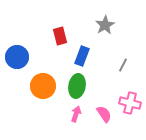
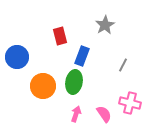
green ellipse: moved 3 px left, 4 px up
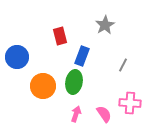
pink cross: rotated 10 degrees counterclockwise
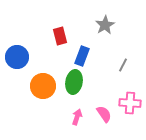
pink arrow: moved 1 px right, 3 px down
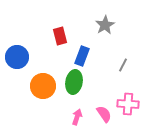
pink cross: moved 2 px left, 1 px down
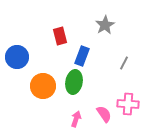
gray line: moved 1 px right, 2 px up
pink arrow: moved 1 px left, 2 px down
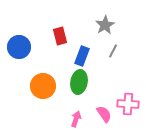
blue circle: moved 2 px right, 10 px up
gray line: moved 11 px left, 12 px up
green ellipse: moved 5 px right
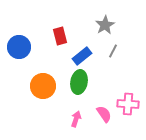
blue rectangle: rotated 30 degrees clockwise
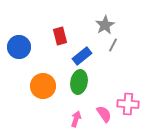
gray line: moved 6 px up
